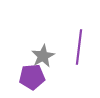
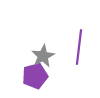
purple pentagon: moved 3 px right, 1 px up; rotated 10 degrees counterclockwise
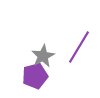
purple line: rotated 24 degrees clockwise
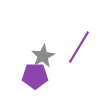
purple pentagon: rotated 15 degrees clockwise
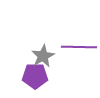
purple line: rotated 60 degrees clockwise
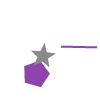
purple pentagon: moved 1 px right, 2 px up; rotated 20 degrees counterclockwise
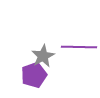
purple pentagon: moved 2 px left, 1 px down
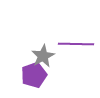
purple line: moved 3 px left, 3 px up
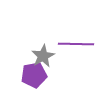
purple pentagon: rotated 10 degrees clockwise
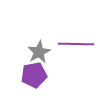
gray star: moved 4 px left, 4 px up
